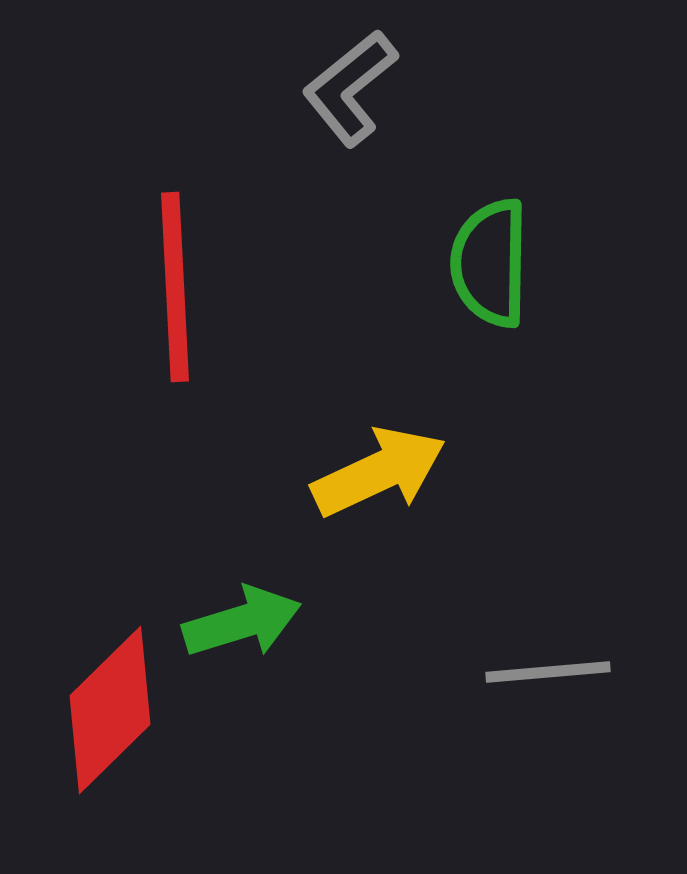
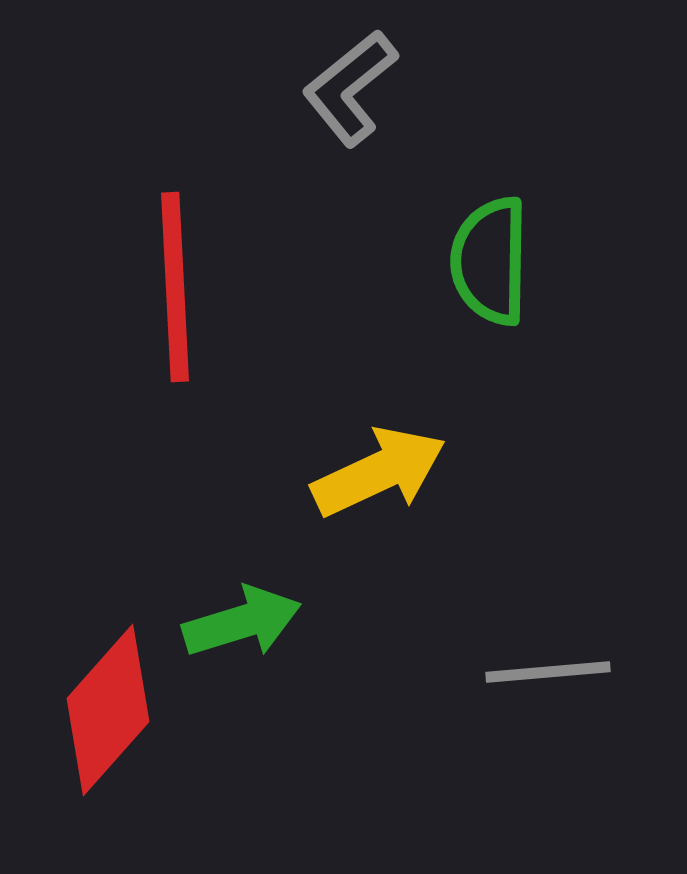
green semicircle: moved 2 px up
red diamond: moved 2 px left; rotated 4 degrees counterclockwise
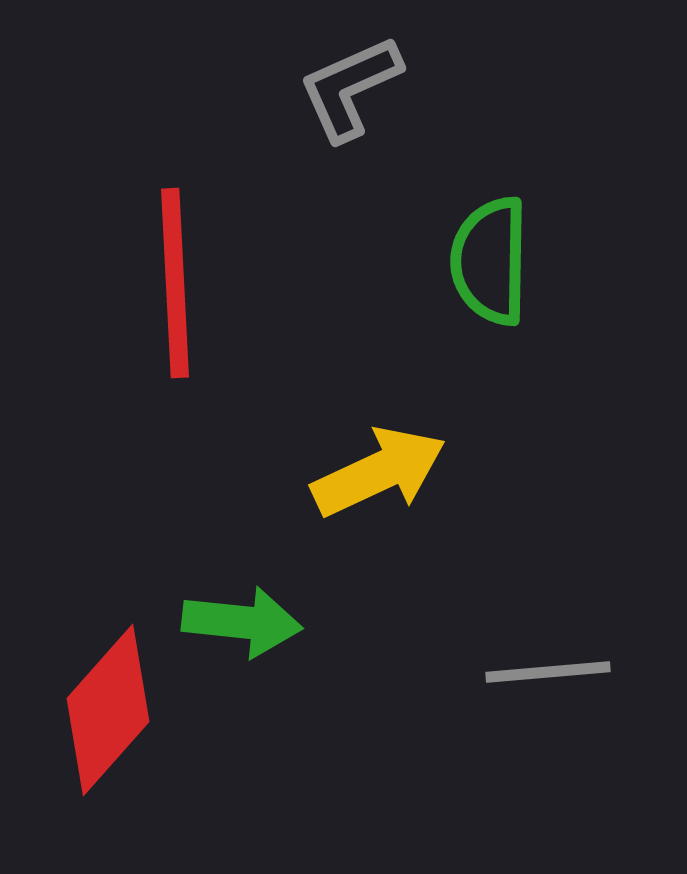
gray L-shape: rotated 15 degrees clockwise
red line: moved 4 px up
green arrow: rotated 23 degrees clockwise
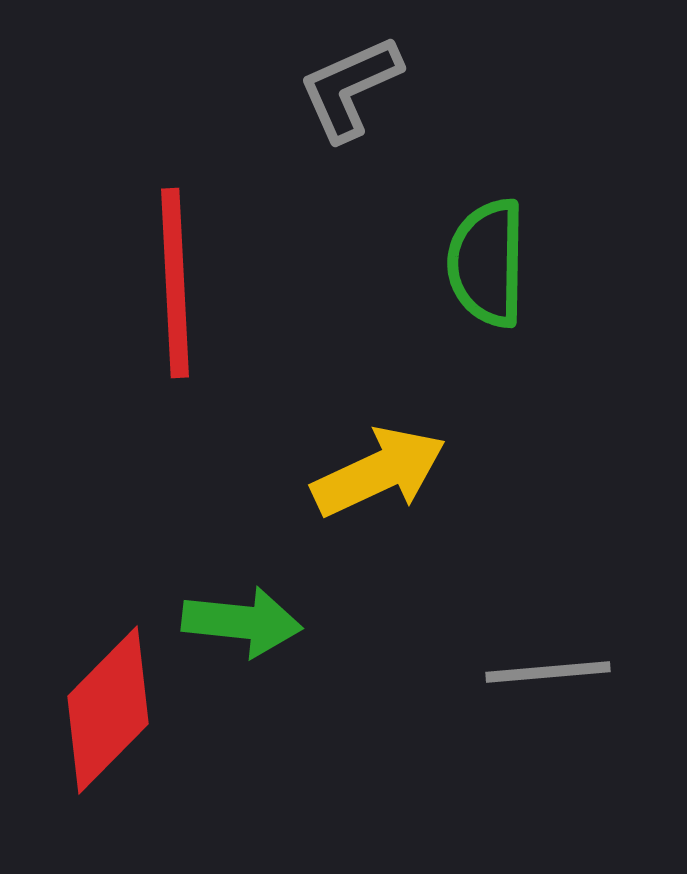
green semicircle: moved 3 px left, 2 px down
red diamond: rotated 3 degrees clockwise
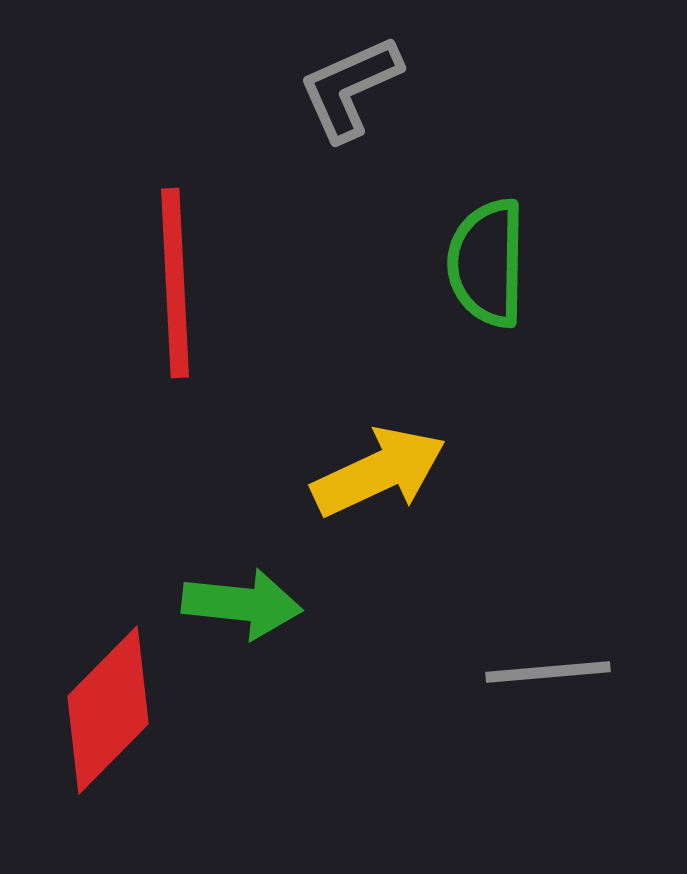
green arrow: moved 18 px up
